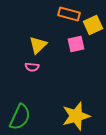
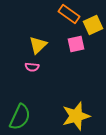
orange rectangle: rotated 20 degrees clockwise
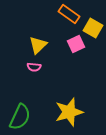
yellow square: moved 3 px down; rotated 36 degrees counterclockwise
pink square: rotated 12 degrees counterclockwise
pink semicircle: moved 2 px right
yellow star: moved 7 px left, 4 px up
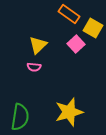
pink square: rotated 18 degrees counterclockwise
green semicircle: rotated 16 degrees counterclockwise
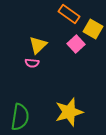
yellow square: moved 1 px down
pink semicircle: moved 2 px left, 4 px up
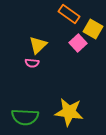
pink square: moved 2 px right, 1 px up
yellow star: rotated 24 degrees clockwise
green semicircle: moved 5 px right; rotated 84 degrees clockwise
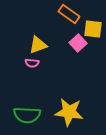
yellow square: rotated 24 degrees counterclockwise
yellow triangle: rotated 24 degrees clockwise
green semicircle: moved 2 px right, 2 px up
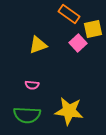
yellow square: rotated 18 degrees counterclockwise
pink semicircle: moved 22 px down
yellow star: moved 1 px up
